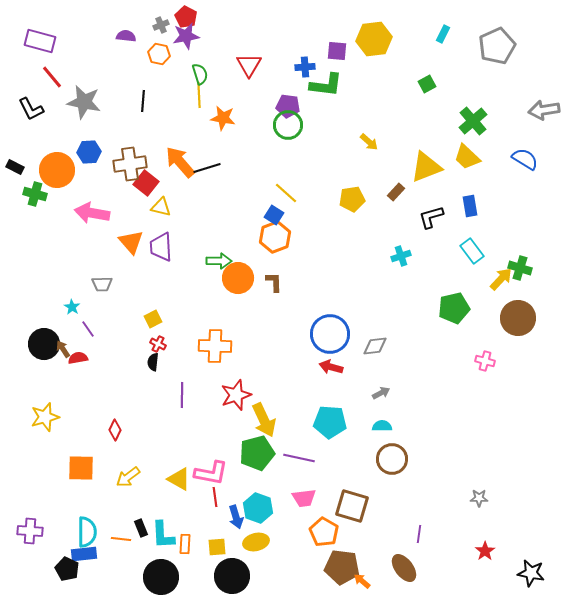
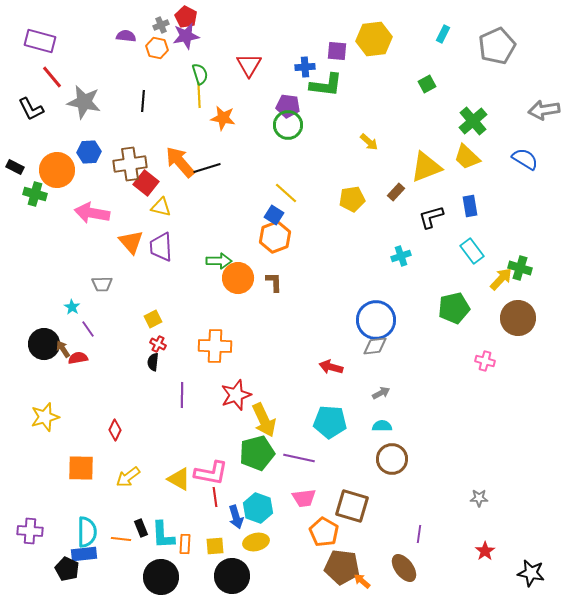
orange hexagon at (159, 54): moved 2 px left, 6 px up
blue circle at (330, 334): moved 46 px right, 14 px up
yellow square at (217, 547): moved 2 px left, 1 px up
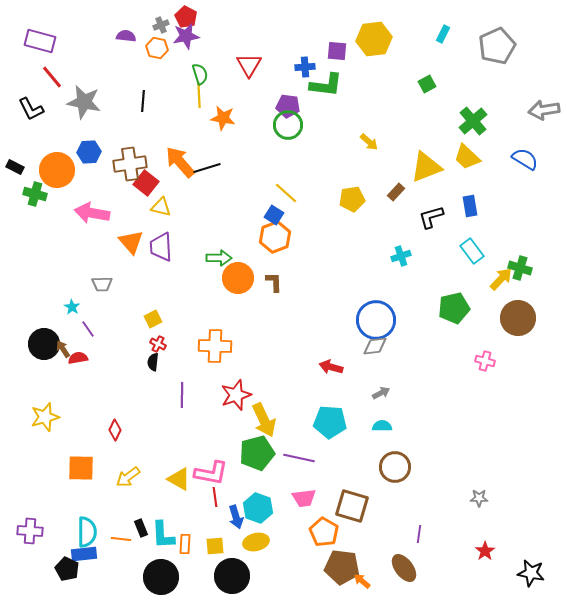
green arrow at (219, 261): moved 3 px up
brown circle at (392, 459): moved 3 px right, 8 px down
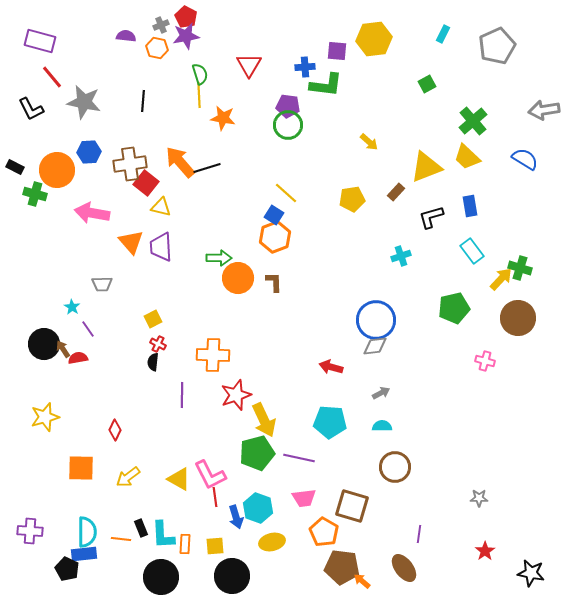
orange cross at (215, 346): moved 2 px left, 9 px down
pink L-shape at (211, 473): moved 1 px left, 2 px down; rotated 52 degrees clockwise
yellow ellipse at (256, 542): moved 16 px right
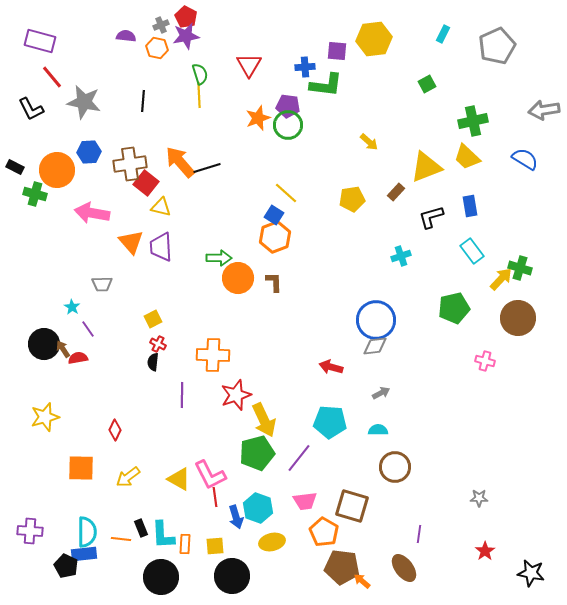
orange star at (223, 118): moved 35 px right; rotated 30 degrees counterclockwise
green cross at (473, 121): rotated 28 degrees clockwise
cyan semicircle at (382, 426): moved 4 px left, 4 px down
purple line at (299, 458): rotated 64 degrees counterclockwise
pink trapezoid at (304, 498): moved 1 px right, 3 px down
black pentagon at (67, 569): moved 1 px left, 3 px up
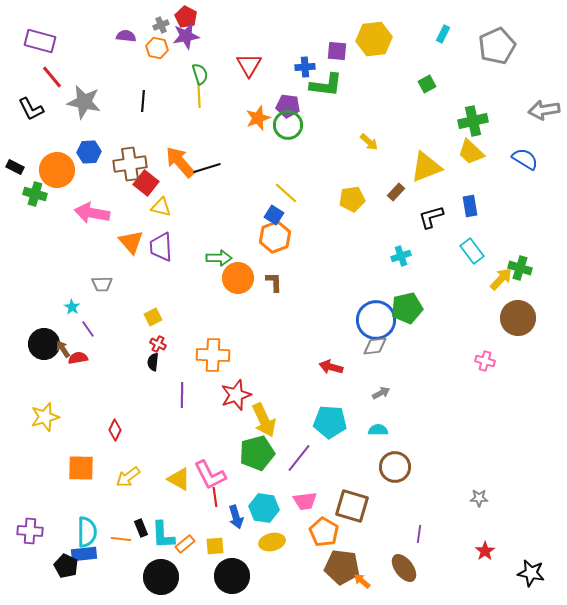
yellow trapezoid at (467, 157): moved 4 px right, 5 px up
green pentagon at (454, 308): moved 47 px left
yellow square at (153, 319): moved 2 px up
cyan hexagon at (258, 508): moved 6 px right; rotated 12 degrees counterclockwise
orange rectangle at (185, 544): rotated 48 degrees clockwise
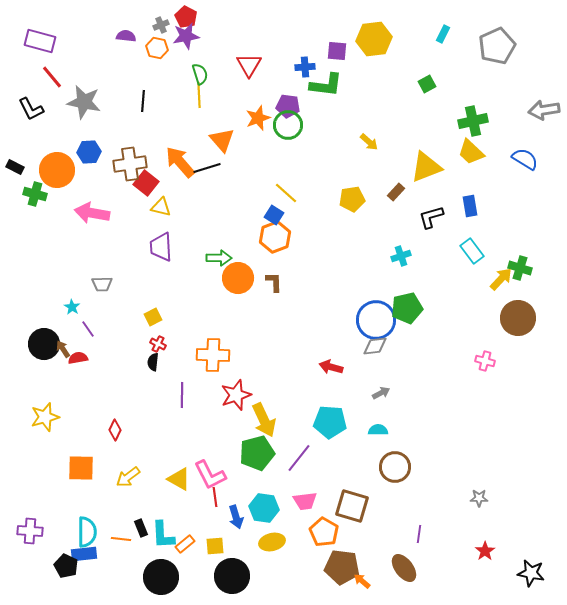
orange triangle at (131, 242): moved 91 px right, 102 px up
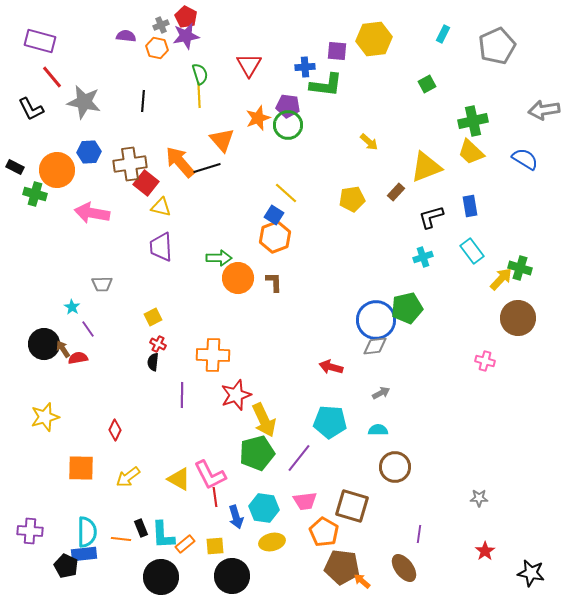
cyan cross at (401, 256): moved 22 px right, 1 px down
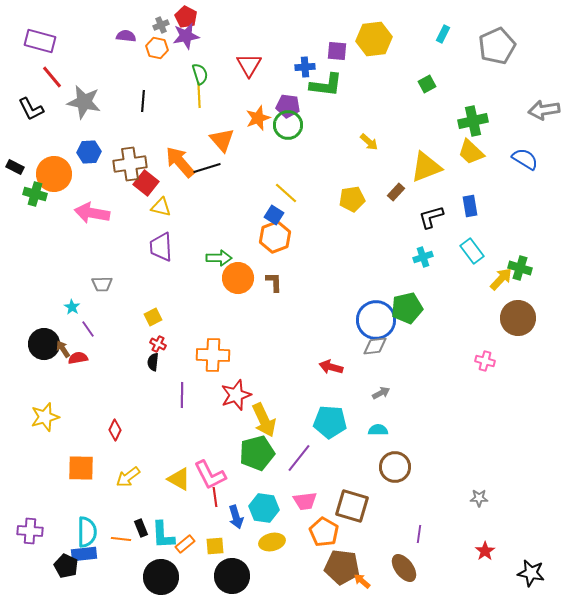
orange circle at (57, 170): moved 3 px left, 4 px down
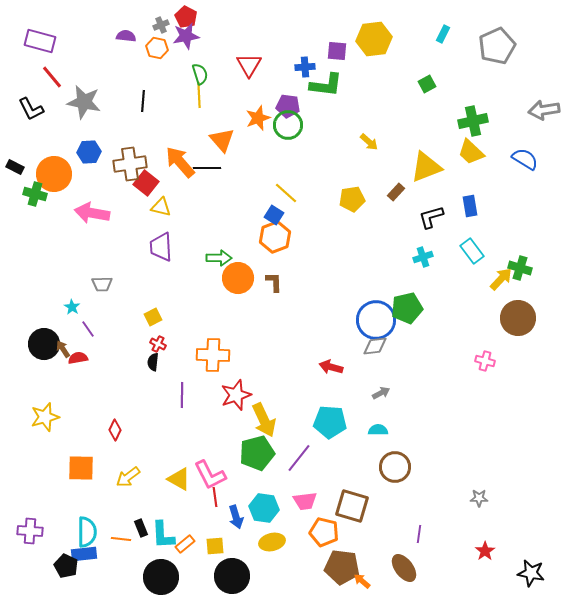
black line at (207, 168): rotated 16 degrees clockwise
orange pentagon at (324, 532): rotated 16 degrees counterclockwise
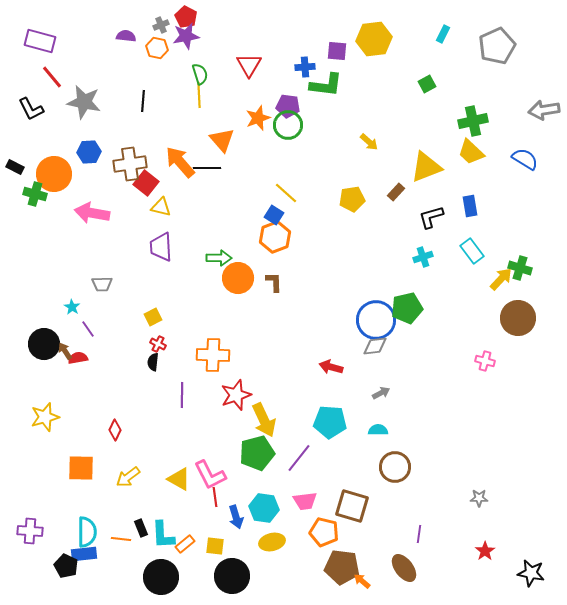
brown arrow at (63, 349): moved 2 px right, 2 px down
yellow square at (215, 546): rotated 12 degrees clockwise
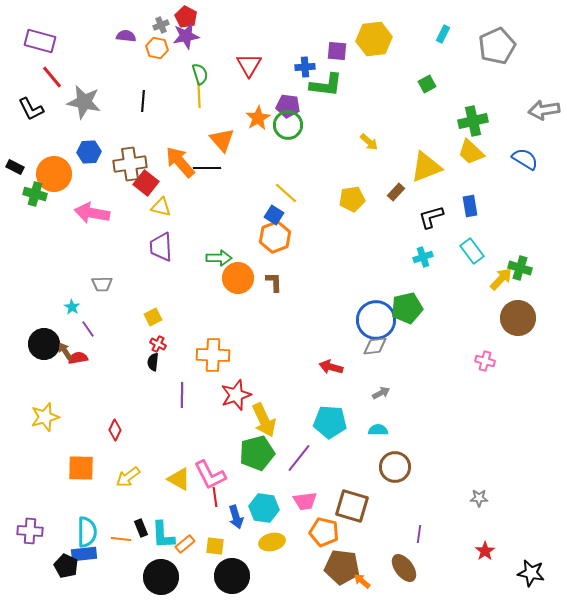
orange star at (258, 118): rotated 10 degrees counterclockwise
